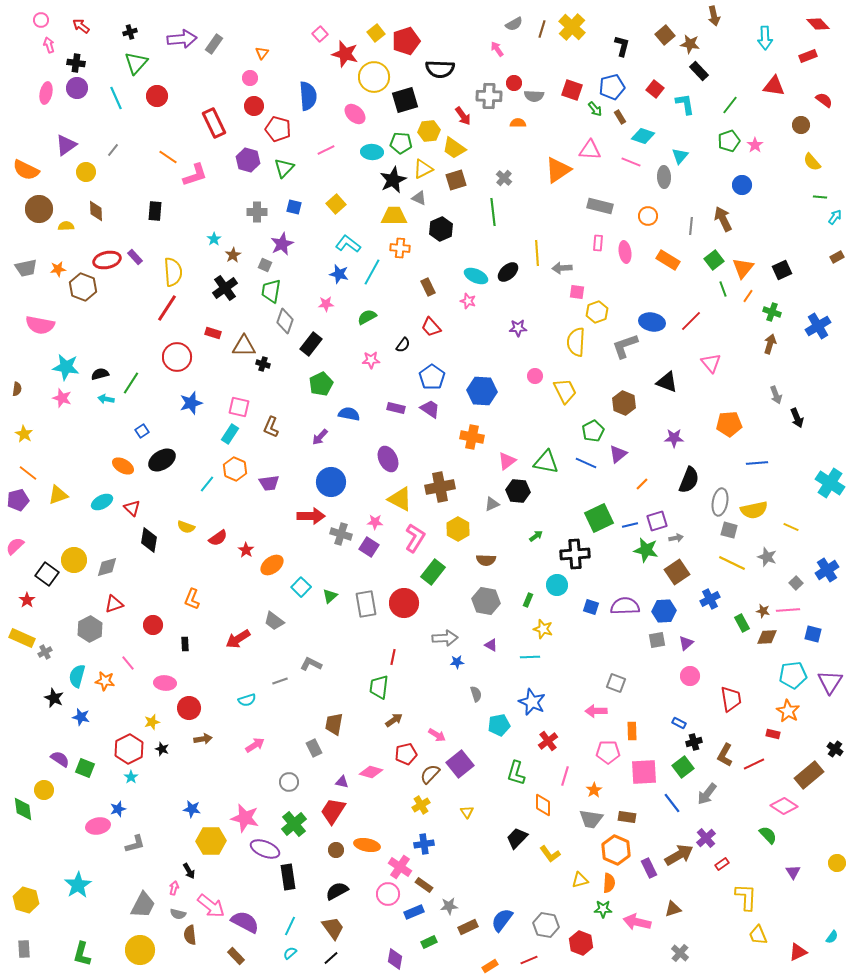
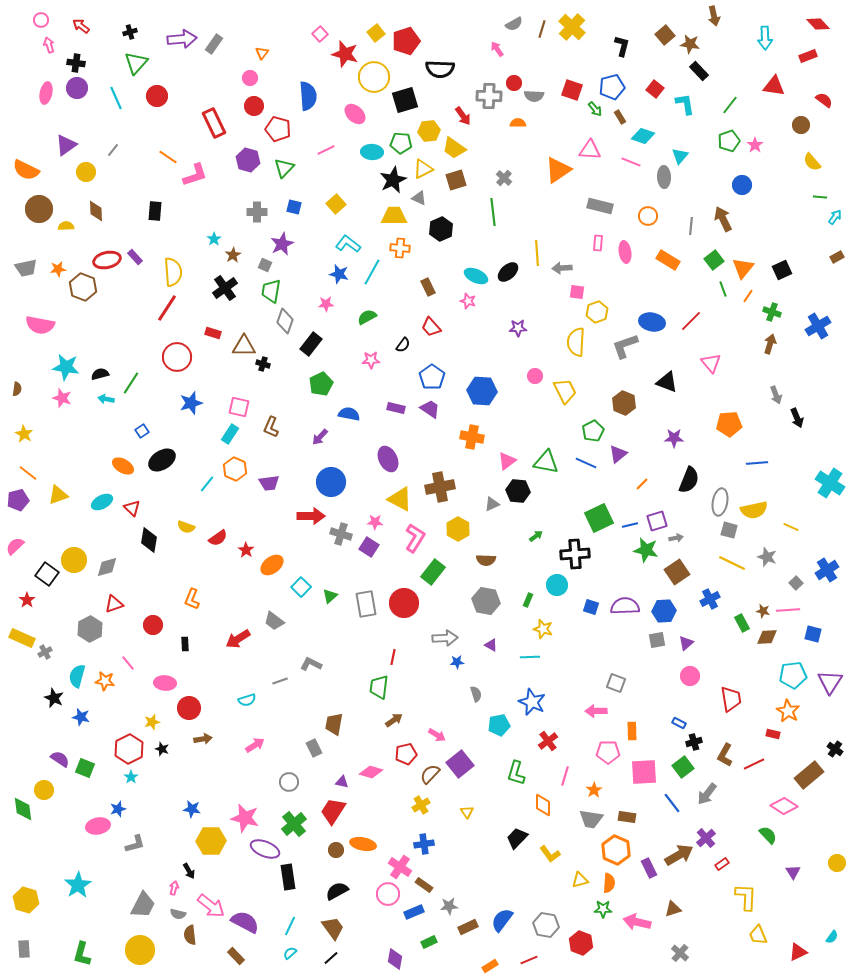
orange ellipse at (367, 845): moved 4 px left, 1 px up
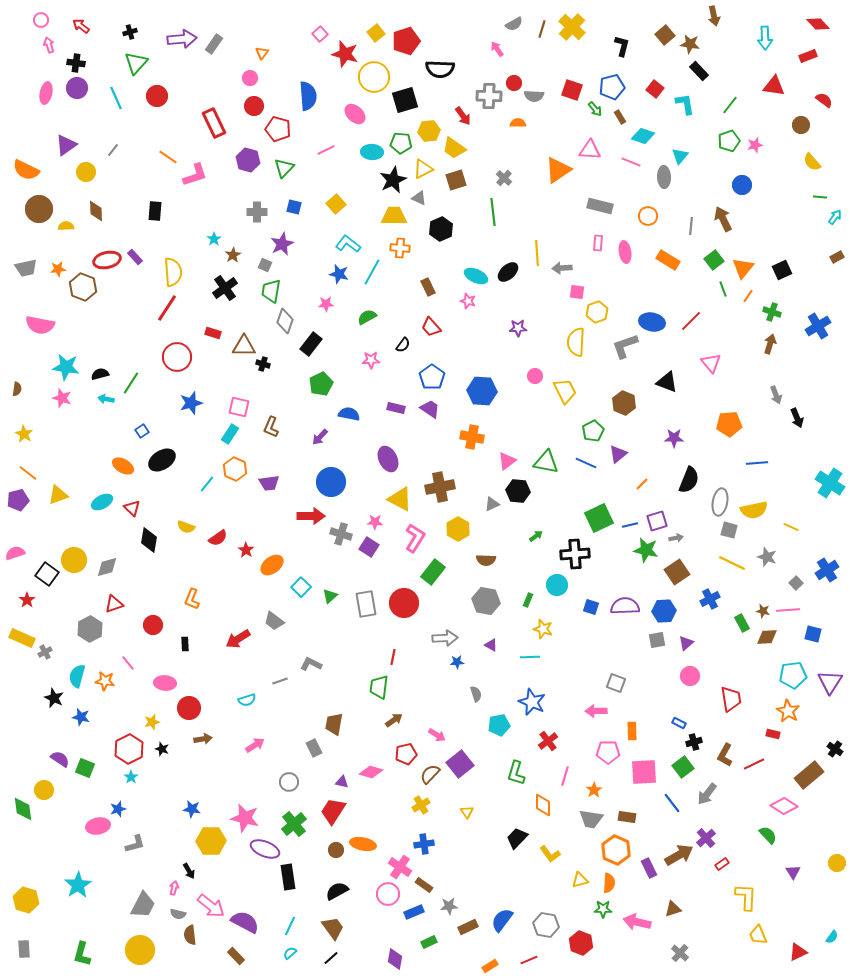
pink star at (755, 145): rotated 21 degrees clockwise
pink semicircle at (15, 546): moved 7 px down; rotated 24 degrees clockwise
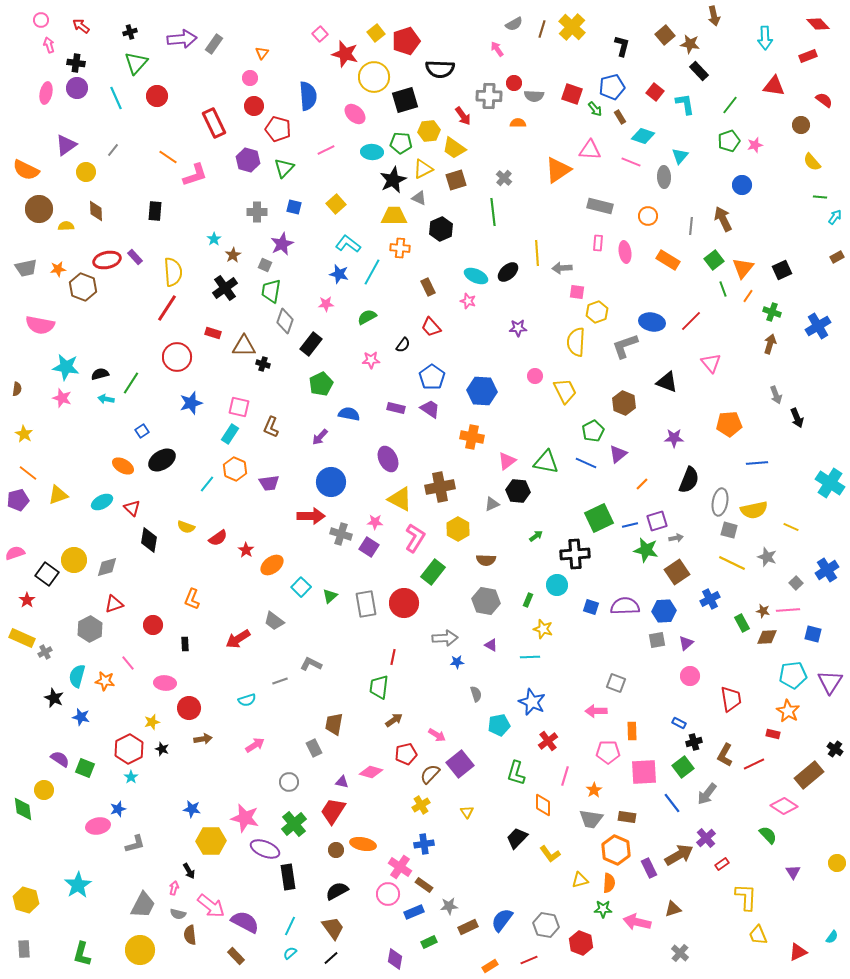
red square at (655, 89): moved 3 px down
red square at (572, 90): moved 4 px down
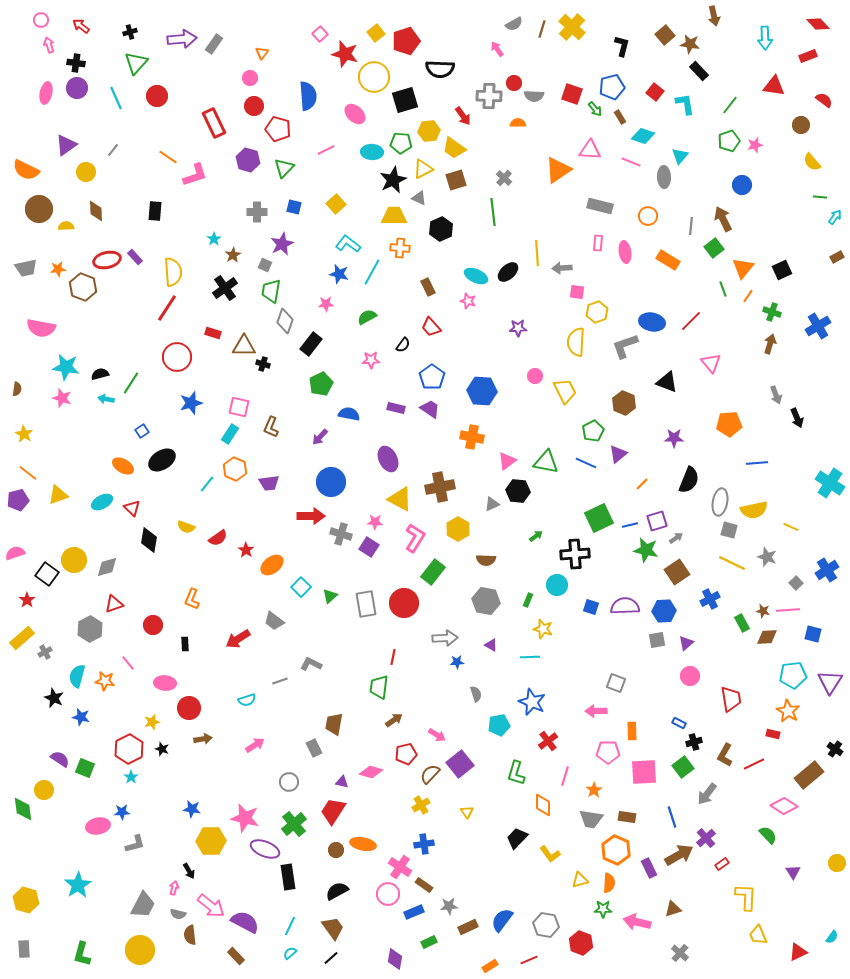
green square at (714, 260): moved 12 px up
pink semicircle at (40, 325): moved 1 px right, 3 px down
gray arrow at (676, 538): rotated 24 degrees counterclockwise
yellow rectangle at (22, 638): rotated 65 degrees counterclockwise
blue line at (672, 803): moved 14 px down; rotated 20 degrees clockwise
blue star at (118, 809): moved 4 px right, 3 px down; rotated 14 degrees clockwise
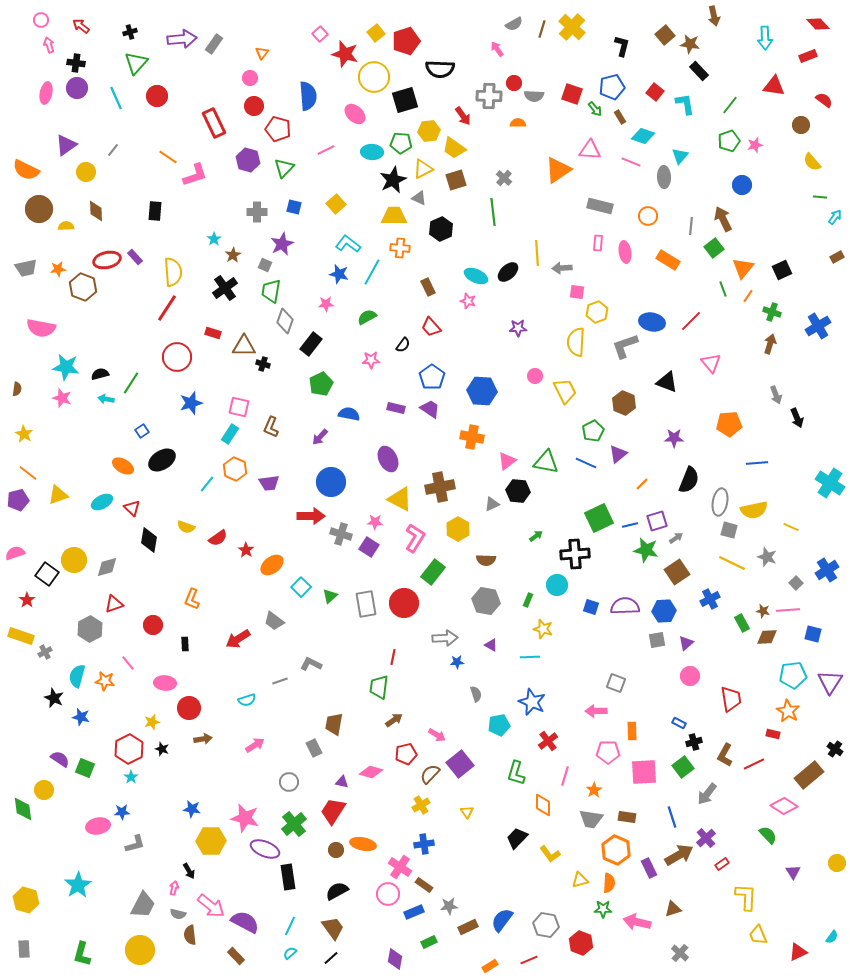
yellow rectangle at (22, 638): moved 1 px left, 2 px up; rotated 60 degrees clockwise
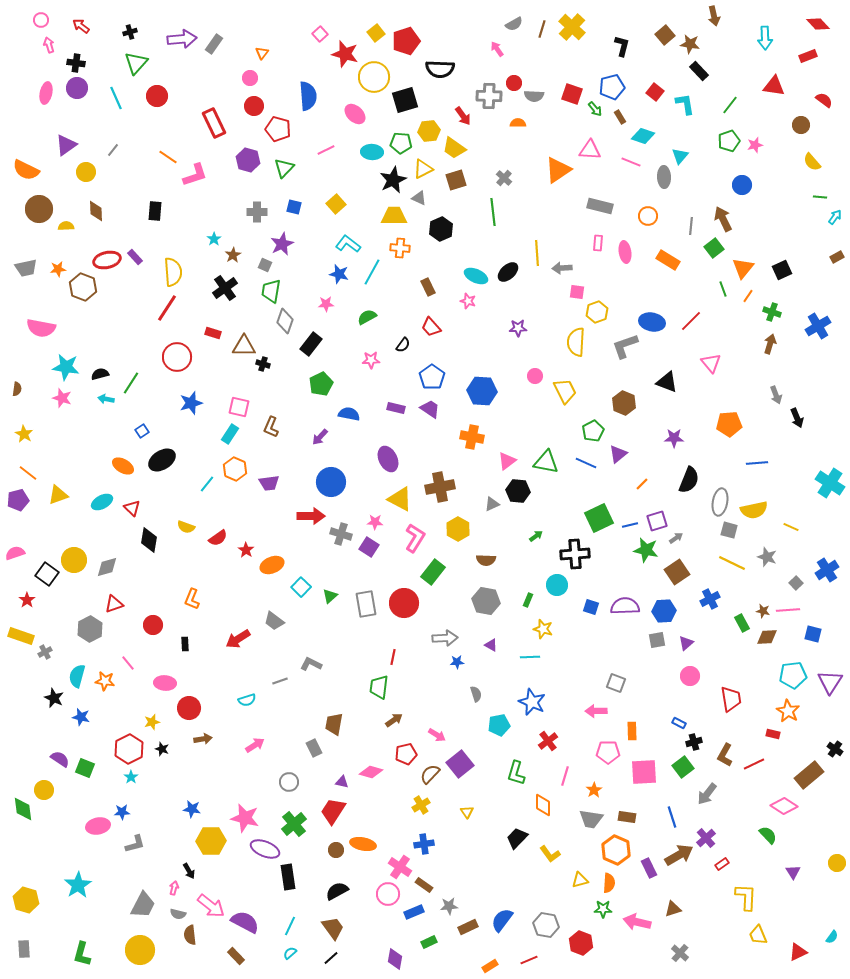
orange ellipse at (272, 565): rotated 15 degrees clockwise
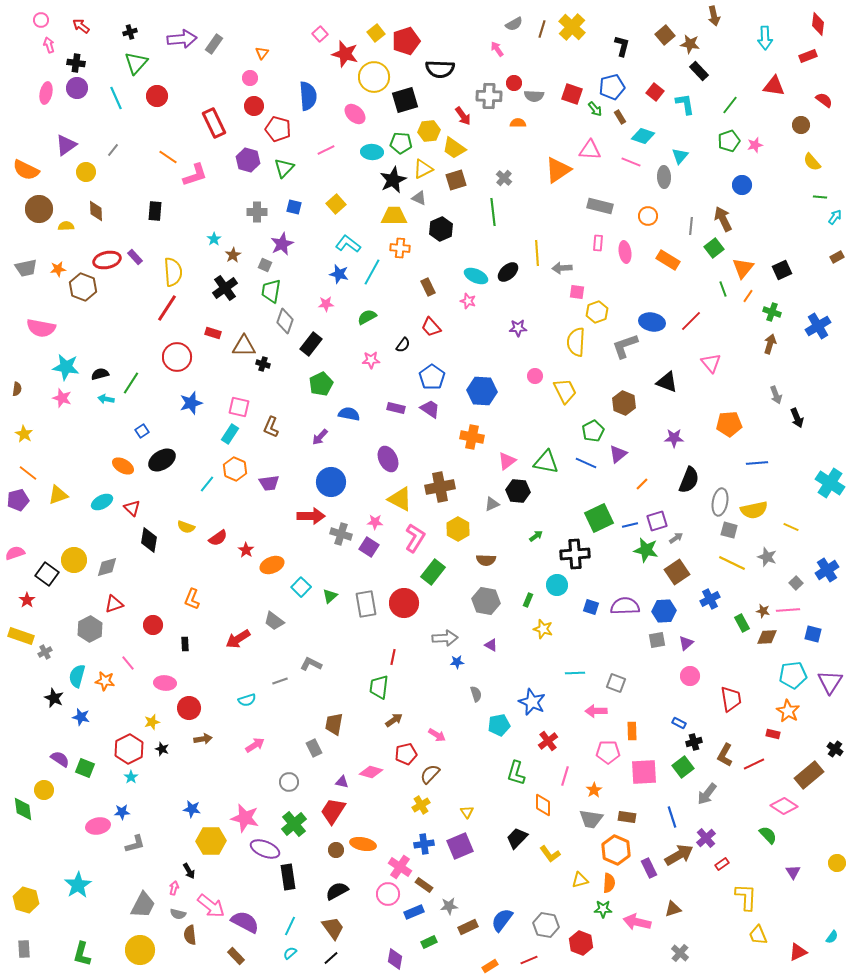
red diamond at (818, 24): rotated 50 degrees clockwise
cyan line at (530, 657): moved 45 px right, 16 px down
purple square at (460, 764): moved 82 px down; rotated 16 degrees clockwise
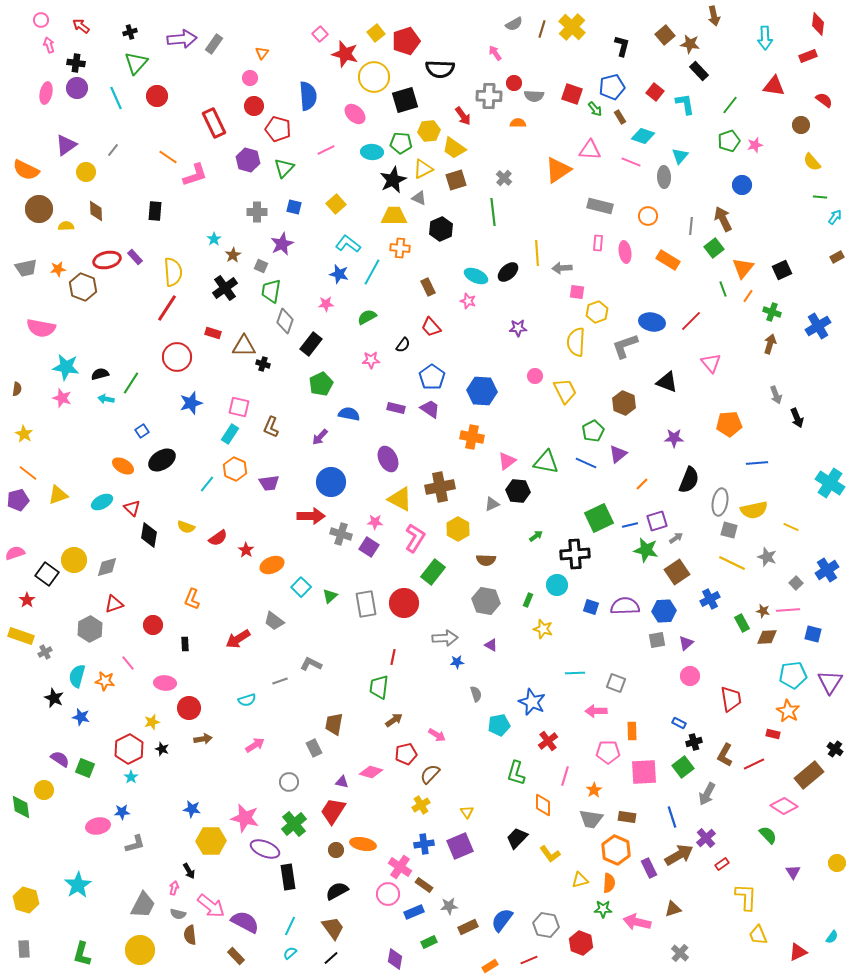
pink arrow at (497, 49): moved 2 px left, 4 px down
gray square at (265, 265): moved 4 px left, 1 px down
black diamond at (149, 540): moved 5 px up
gray arrow at (707, 794): rotated 10 degrees counterclockwise
green diamond at (23, 809): moved 2 px left, 2 px up
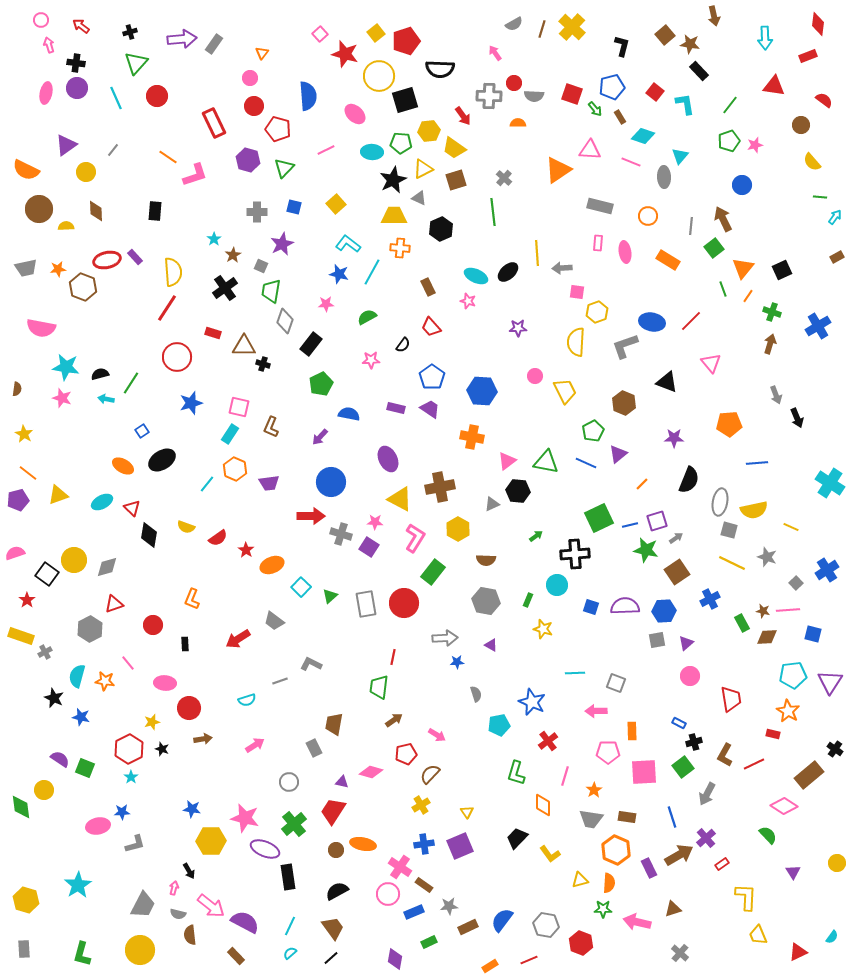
yellow circle at (374, 77): moved 5 px right, 1 px up
